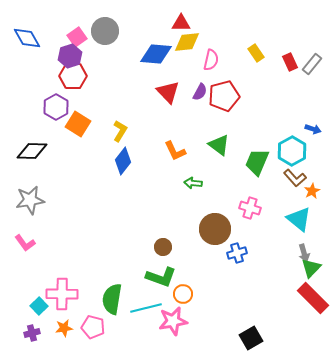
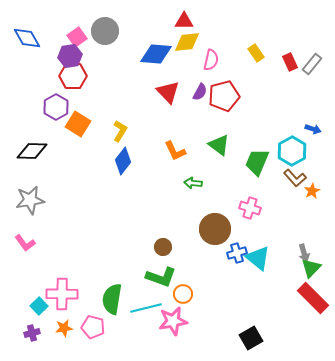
red triangle at (181, 23): moved 3 px right, 2 px up
purple hexagon at (70, 56): rotated 10 degrees clockwise
cyan triangle at (299, 219): moved 41 px left, 39 px down
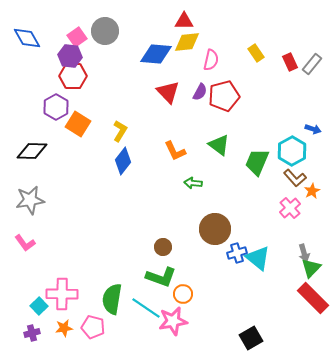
purple hexagon at (70, 56): rotated 15 degrees clockwise
pink cross at (250, 208): moved 40 px right; rotated 30 degrees clockwise
cyan line at (146, 308): rotated 48 degrees clockwise
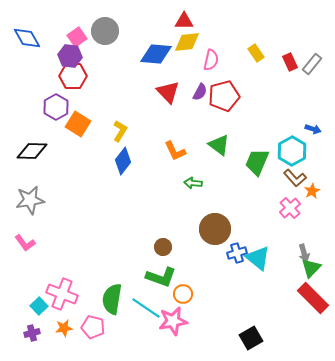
pink cross at (62, 294): rotated 20 degrees clockwise
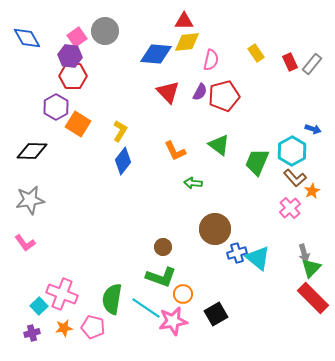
black square at (251, 338): moved 35 px left, 24 px up
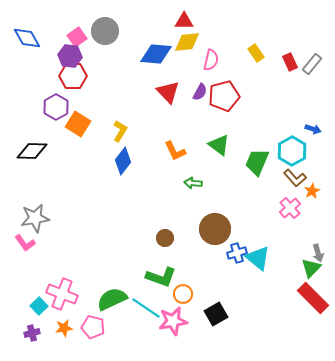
gray star at (30, 200): moved 5 px right, 18 px down
brown circle at (163, 247): moved 2 px right, 9 px up
gray arrow at (304, 253): moved 14 px right
green semicircle at (112, 299): rotated 56 degrees clockwise
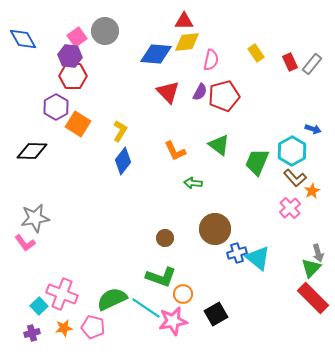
blue diamond at (27, 38): moved 4 px left, 1 px down
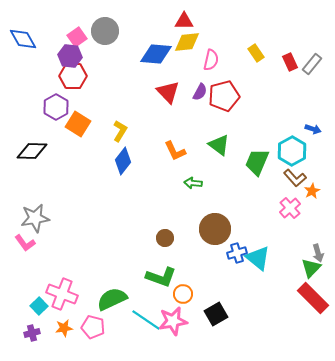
cyan line at (146, 308): moved 12 px down
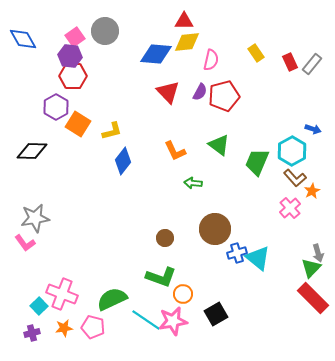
pink square at (77, 37): moved 2 px left
yellow L-shape at (120, 131): moved 8 px left; rotated 45 degrees clockwise
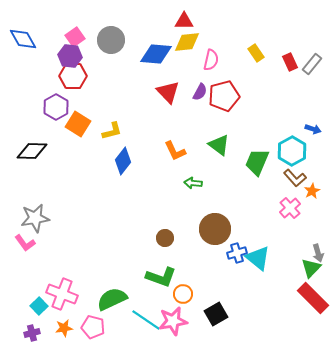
gray circle at (105, 31): moved 6 px right, 9 px down
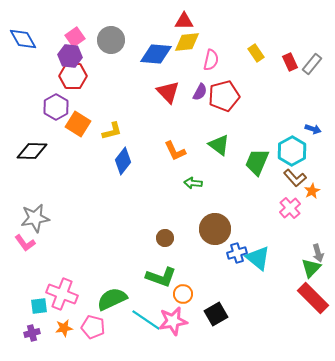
cyan square at (39, 306): rotated 36 degrees clockwise
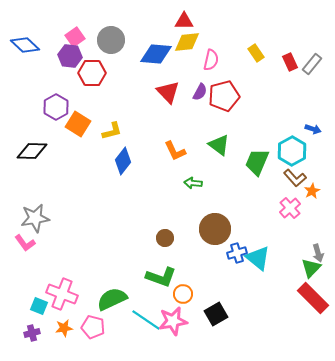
blue diamond at (23, 39): moved 2 px right, 6 px down; rotated 16 degrees counterclockwise
red hexagon at (73, 76): moved 19 px right, 3 px up
cyan square at (39, 306): rotated 30 degrees clockwise
